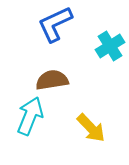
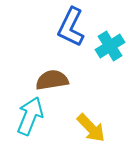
blue L-shape: moved 16 px right, 3 px down; rotated 39 degrees counterclockwise
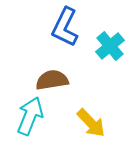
blue L-shape: moved 6 px left
cyan cross: rotated 8 degrees counterclockwise
yellow arrow: moved 5 px up
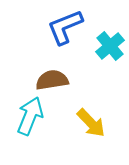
blue L-shape: rotated 42 degrees clockwise
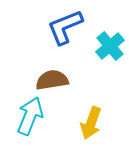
yellow arrow: rotated 64 degrees clockwise
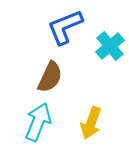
brown semicircle: moved 2 px left, 3 px up; rotated 124 degrees clockwise
cyan arrow: moved 8 px right, 6 px down
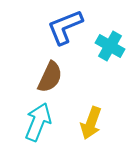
cyan cross: rotated 20 degrees counterclockwise
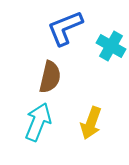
blue L-shape: moved 1 px down
cyan cross: moved 1 px right
brown semicircle: rotated 12 degrees counterclockwise
